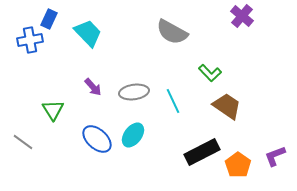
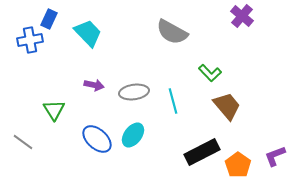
purple arrow: moved 1 px right, 2 px up; rotated 36 degrees counterclockwise
cyan line: rotated 10 degrees clockwise
brown trapezoid: rotated 16 degrees clockwise
green triangle: moved 1 px right
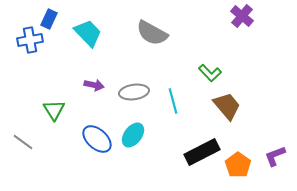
gray semicircle: moved 20 px left, 1 px down
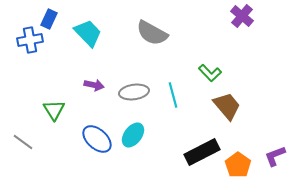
cyan line: moved 6 px up
